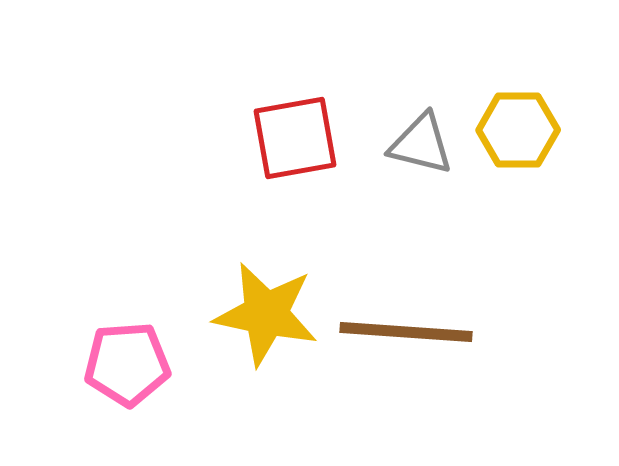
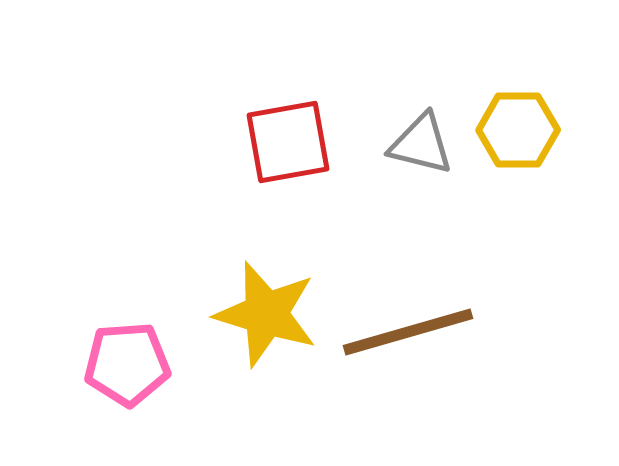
red square: moved 7 px left, 4 px down
yellow star: rotated 5 degrees clockwise
brown line: moved 2 px right; rotated 20 degrees counterclockwise
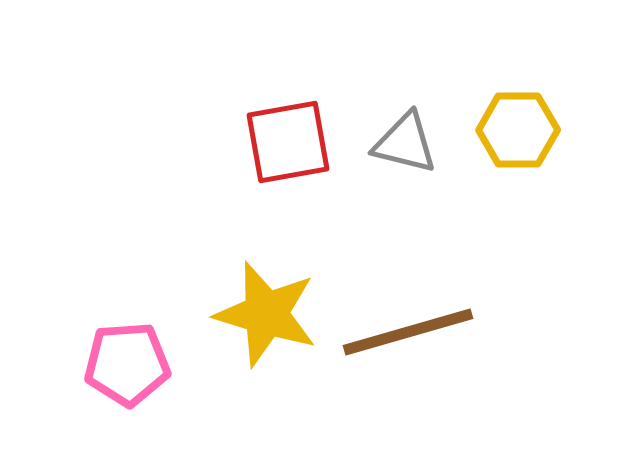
gray triangle: moved 16 px left, 1 px up
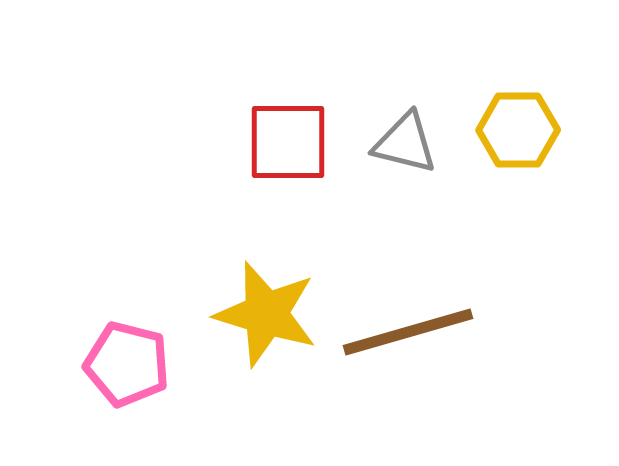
red square: rotated 10 degrees clockwise
pink pentagon: rotated 18 degrees clockwise
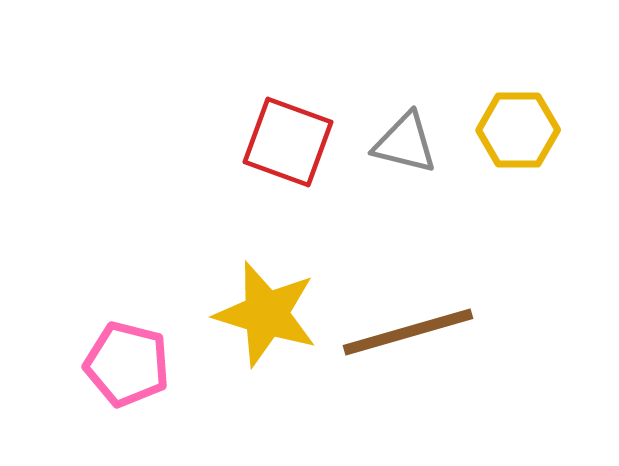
red square: rotated 20 degrees clockwise
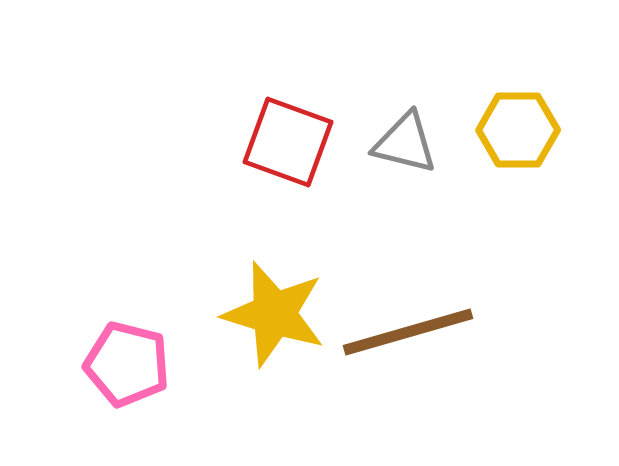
yellow star: moved 8 px right
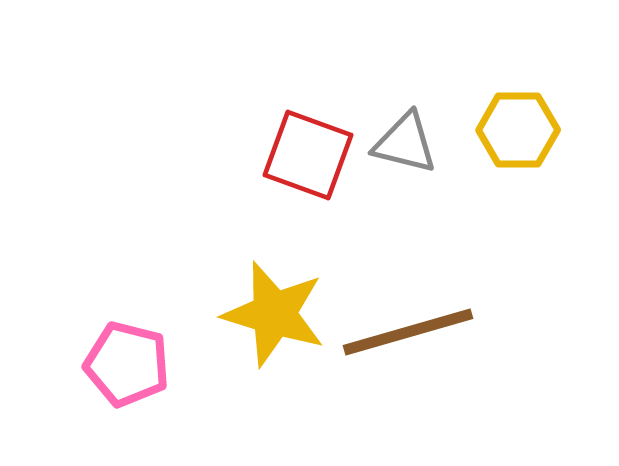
red square: moved 20 px right, 13 px down
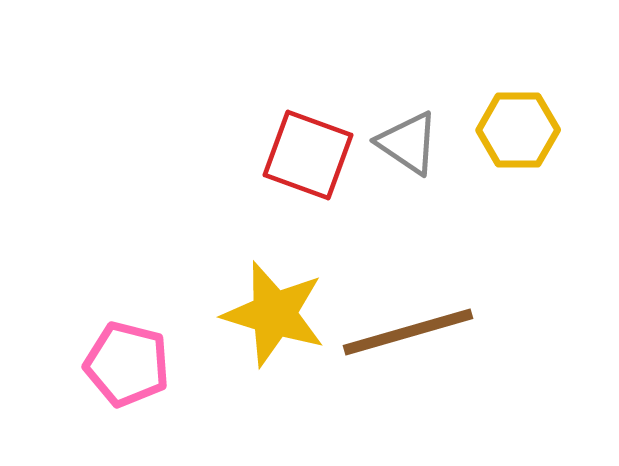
gray triangle: moved 3 px right; rotated 20 degrees clockwise
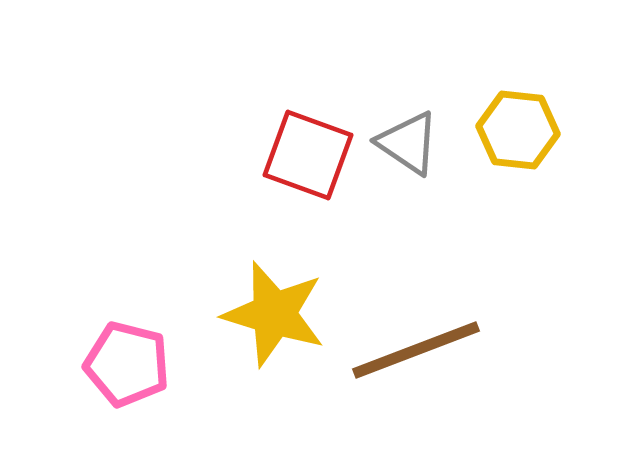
yellow hexagon: rotated 6 degrees clockwise
brown line: moved 8 px right, 18 px down; rotated 5 degrees counterclockwise
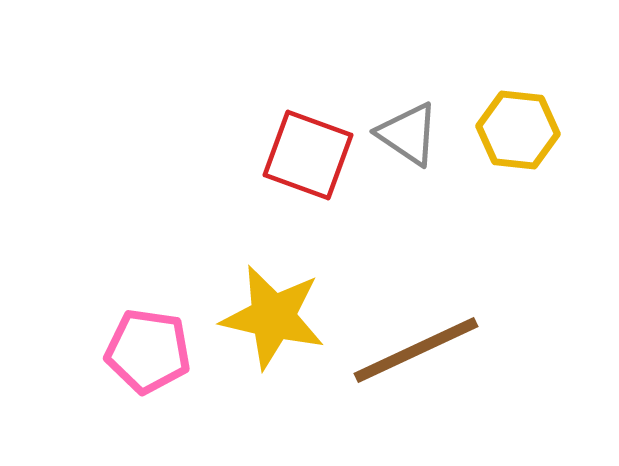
gray triangle: moved 9 px up
yellow star: moved 1 px left, 3 px down; rotated 4 degrees counterclockwise
brown line: rotated 4 degrees counterclockwise
pink pentagon: moved 21 px right, 13 px up; rotated 6 degrees counterclockwise
